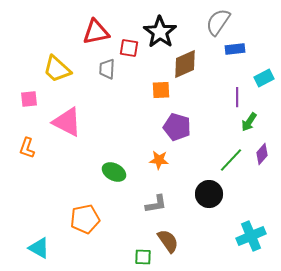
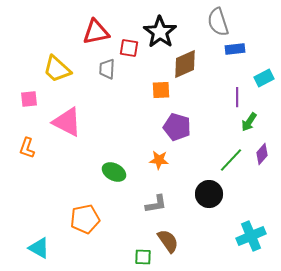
gray semicircle: rotated 52 degrees counterclockwise
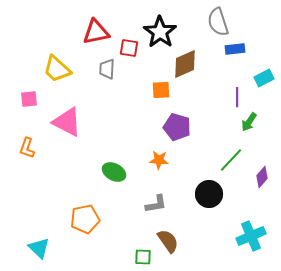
purple diamond: moved 23 px down
cyan triangle: rotated 15 degrees clockwise
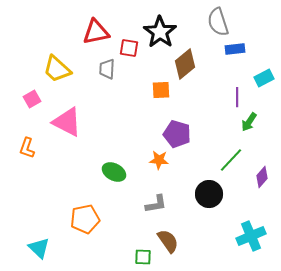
brown diamond: rotated 16 degrees counterclockwise
pink square: moved 3 px right; rotated 24 degrees counterclockwise
purple pentagon: moved 7 px down
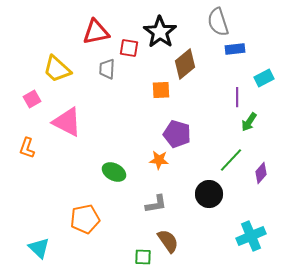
purple diamond: moved 1 px left, 4 px up
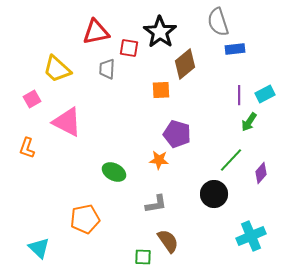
cyan rectangle: moved 1 px right, 16 px down
purple line: moved 2 px right, 2 px up
black circle: moved 5 px right
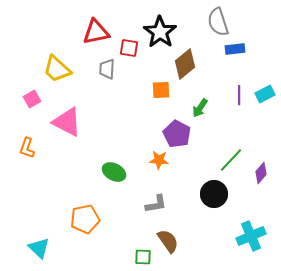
green arrow: moved 49 px left, 14 px up
purple pentagon: rotated 12 degrees clockwise
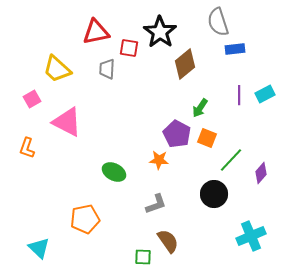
orange square: moved 46 px right, 48 px down; rotated 24 degrees clockwise
gray L-shape: rotated 10 degrees counterclockwise
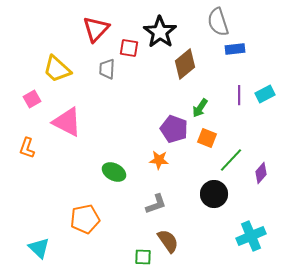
red triangle: moved 3 px up; rotated 36 degrees counterclockwise
purple pentagon: moved 3 px left, 5 px up; rotated 8 degrees counterclockwise
